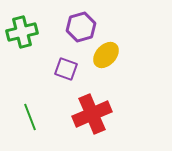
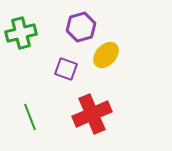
green cross: moved 1 px left, 1 px down
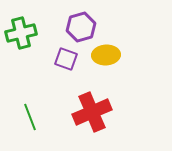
yellow ellipse: rotated 44 degrees clockwise
purple square: moved 10 px up
red cross: moved 2 px up
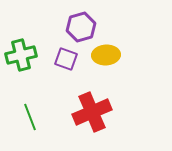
green cross: moved 22 px down
